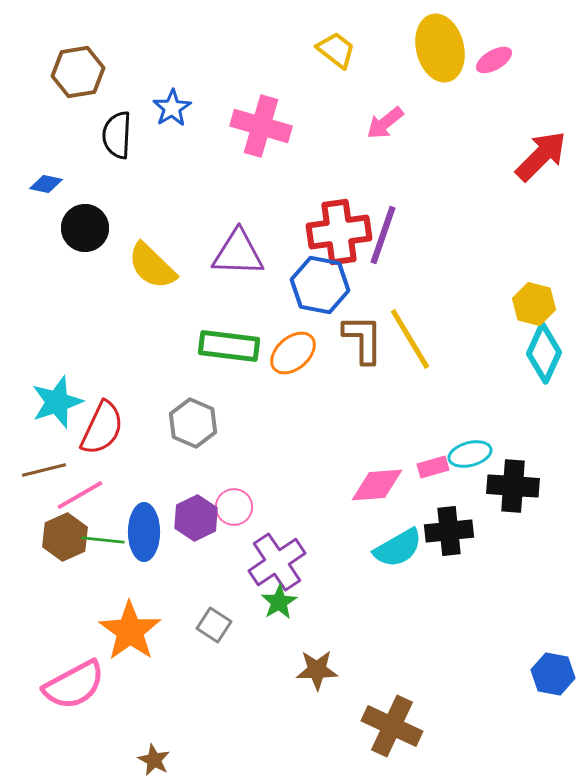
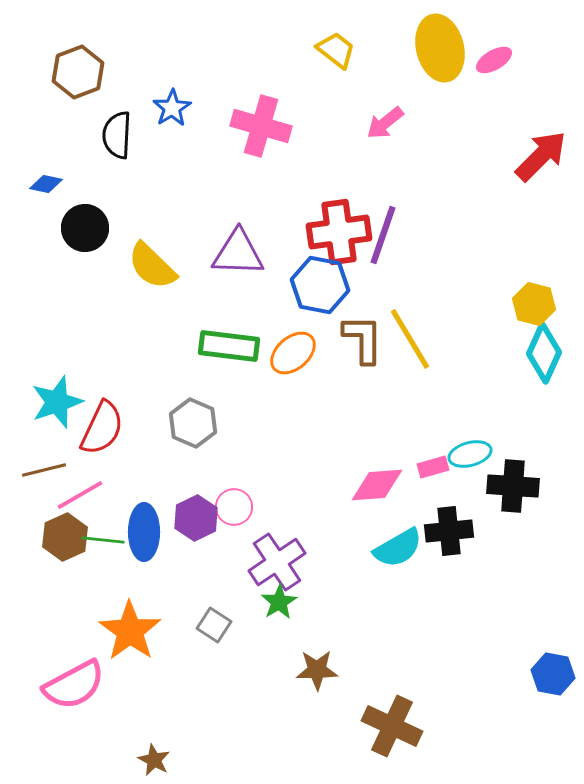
brown hexagon at (78, 72): rotated 12 degrees counterclockwise
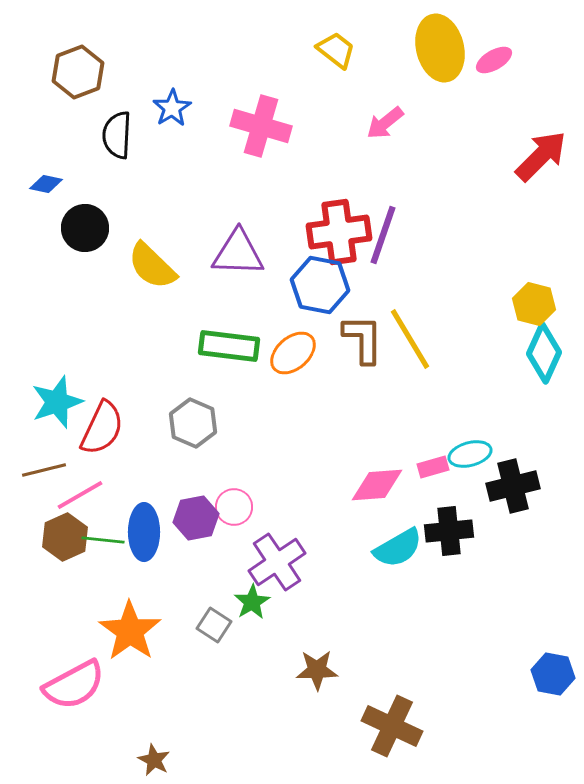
black cross at (513, 486): rotated 18 degrees counterclockwise
purple hexagon at (196, 518): rotated 15 degrees clockwise
green star at (279, 602): moved 27 px left
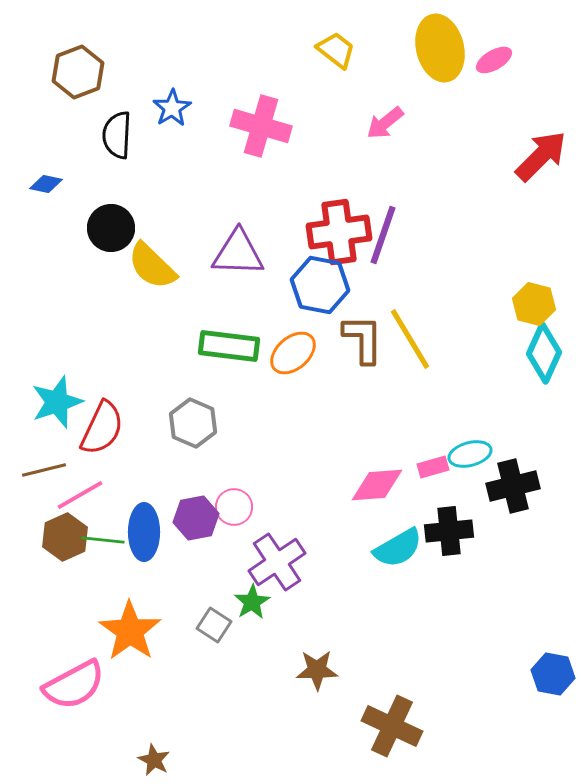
black circle at (85, 228): moved 26 px right
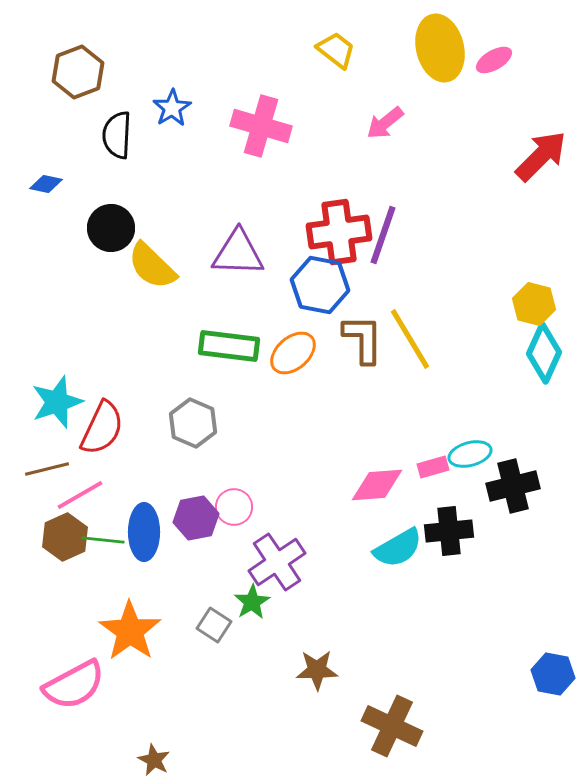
brown line at (44, 470): moved 3 px right, 1 px up
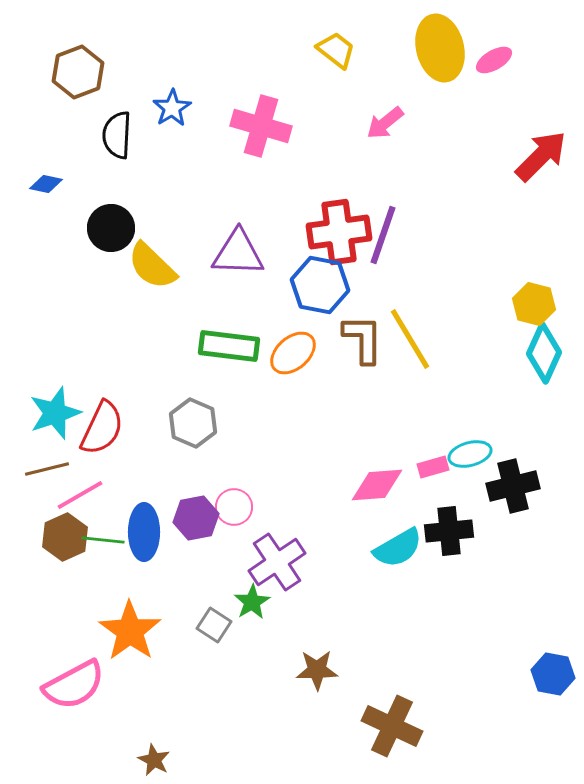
cyan star at (57, 402): moved 2 px left, 11 px down
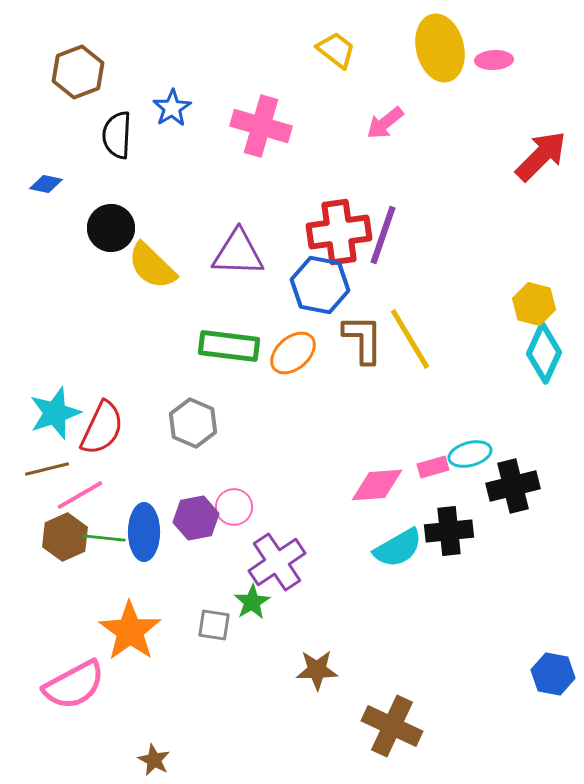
pink ellipse at (494, 60): rotated 27 degrees clockwise
green line at (103, 540): moved 1 px right, 2 px up
gray square at (214, 625): rotated 24 degrees counterclockwise
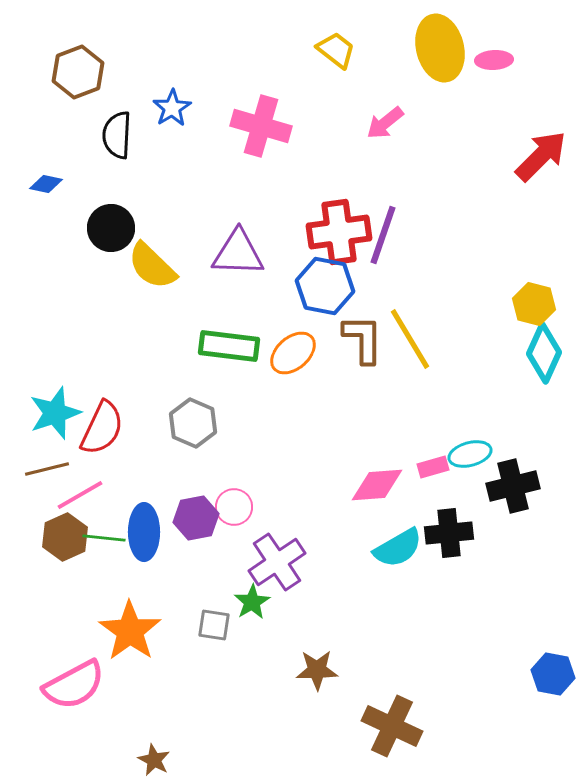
blue hexagon at (320, 285): moved 5 px right, 1 px down
black cross at (449, 531): moved 2 px down
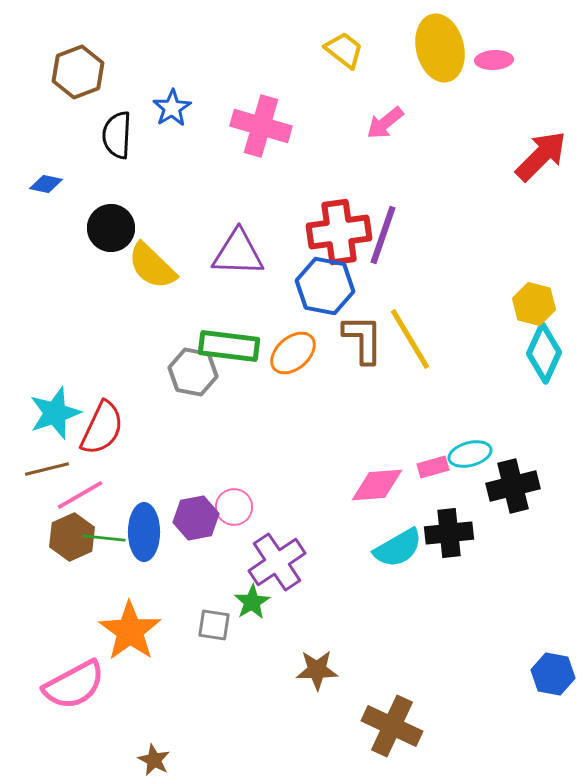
yellow trapezoid at (336, 50): moved 8 px right
gray hexagon at (193, 423): moved 51 px up; rotated 12 degrees counterclockwise
brown hexagon at (65, 537): moved 7 px right
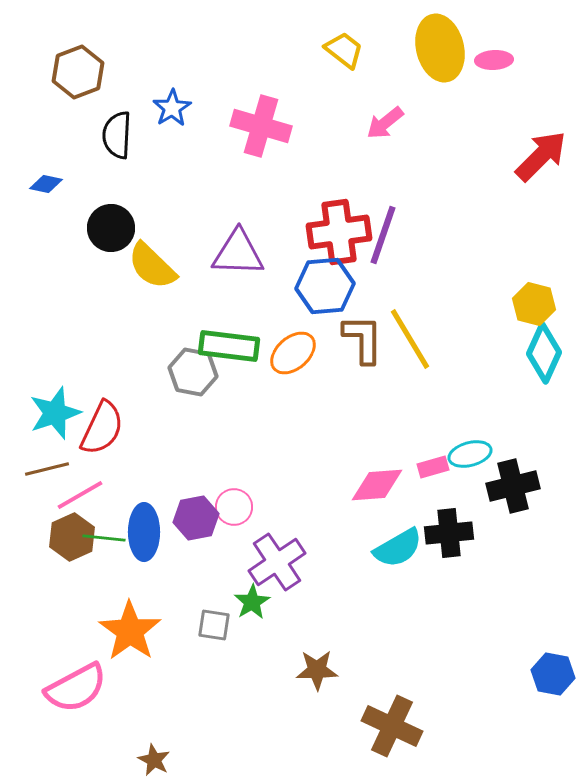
blue hexagon at (325, 286): rotated 16 degrees counterclockwise
pink semicircle at (74, 685): moved 2 px right, 3 px down
